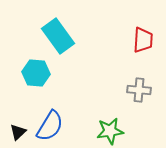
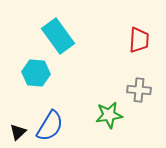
red trapezoid: moved 4 px left
green star: moved 1 px left, 16 px up
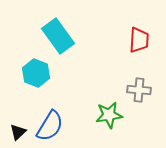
cyan hexagon: rotated 16 degrees clockwise
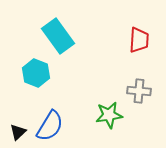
gray cross: moved 1 px down
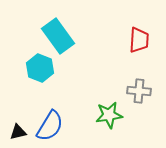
cyan hexagon: moved 4 px right, 5 px up
black triangle: rotated 30 degrees clockwise
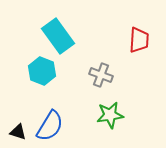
cyan hexagon: moved 2 px right, 3 px down
gray cross: moved 38 px left, 16 px up; rotated 15 degrees clockwise
green star: moved 1 px right
black triangle: rotated 30 degrees clockwise
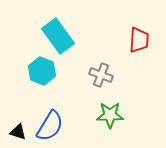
green star: rotated 8 degrees clockwise
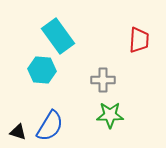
cyan hexagon: moved 1 px up; rotated 16 degrees counterclockwise
gray cross: moved 2 px right, 5 px down; rotated 20 degrees counterclockwise
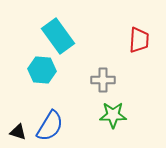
green star: moved 3 px right
